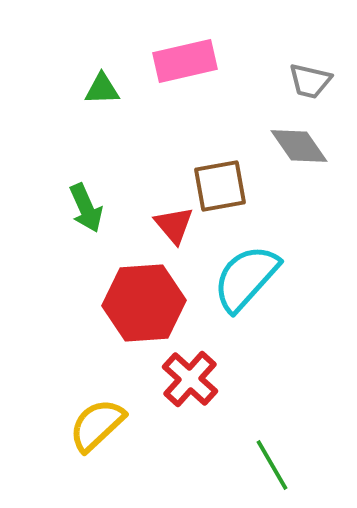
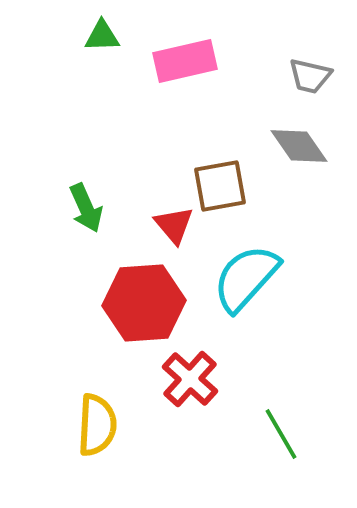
gray trapezoid: moved 5 px up
green triangle: moved 53 px up
yellow semicircle: rotated 136 degrees clockwise
green line: moved 9 px right, 31 px up
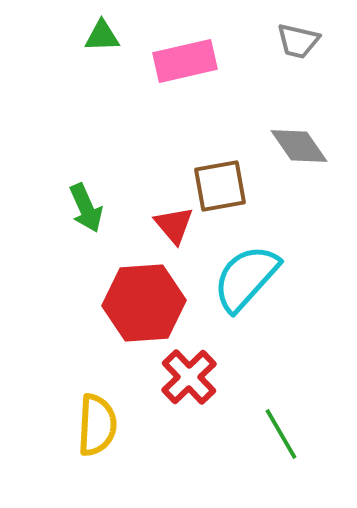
gray trapezoid: moved 12 px left, 35 px up
red cross: moved 1 px left, 2 px up; rotated 4 degrees clockwise
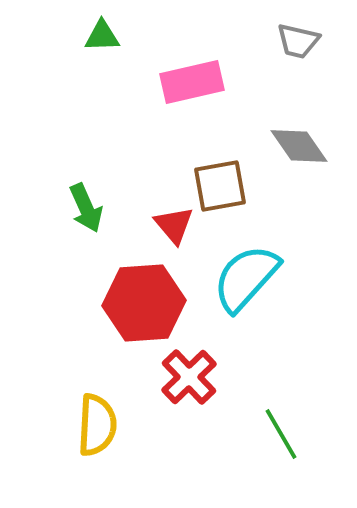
pink rectangle: moved 7 px right, 21 px down
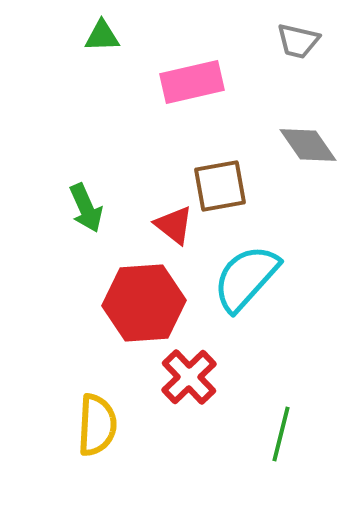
gray diamond: moved 9 px right, 1 px up
red triangle: rotated 12 degrees counterclockwise
green line: rotated 44 degrees clockwise
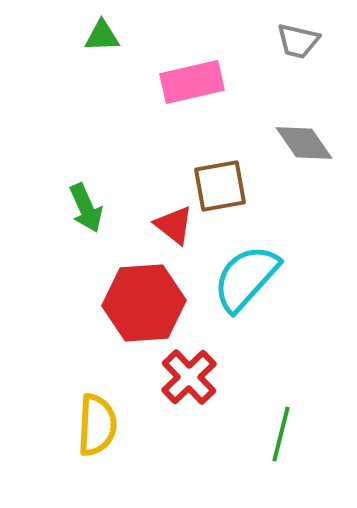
gray diamond: moved 4 px left, 2 px up
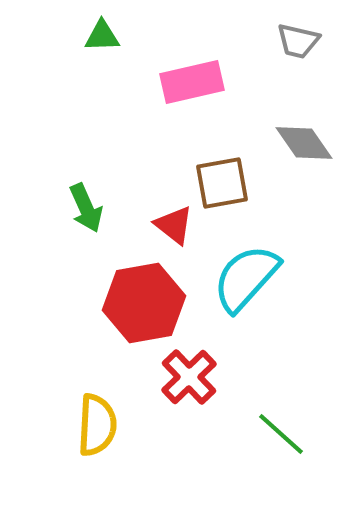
brown square: moved 2 px right, 3 px up
red hexagon: rotated 6 degrees counterclockwise
green line: rotated 62 degrees counterclockwise
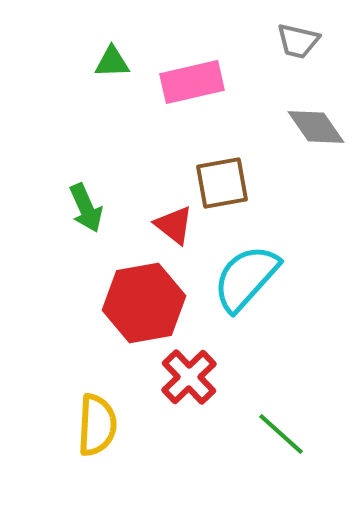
green triangle: moved 10 px right, 26 px down
gray diamond: moved 12 px right, 16 px up
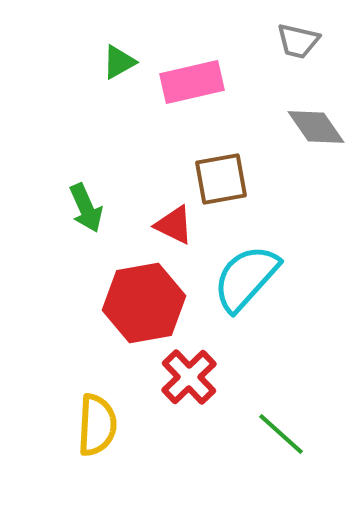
green triangle: moved 7 px right; rotated 27 degrees counterclockwise
brown square: moved 1 px left, 4 px up
red triangle: rotated 12 degrees counterclockwise
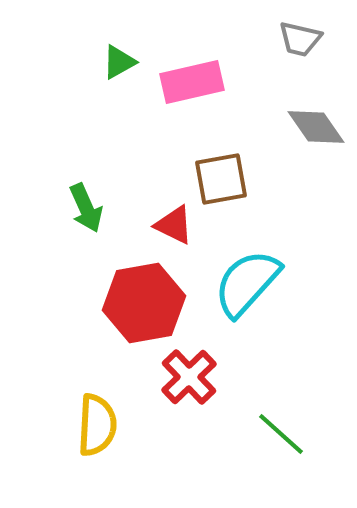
gray trapezoid: moved 2 px right, 2 px up
cyan semicircle: moved 1 px right, 5 px down
